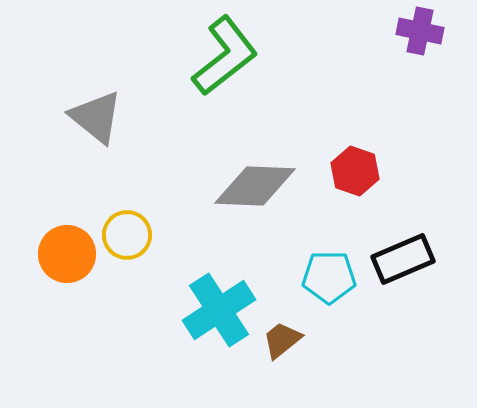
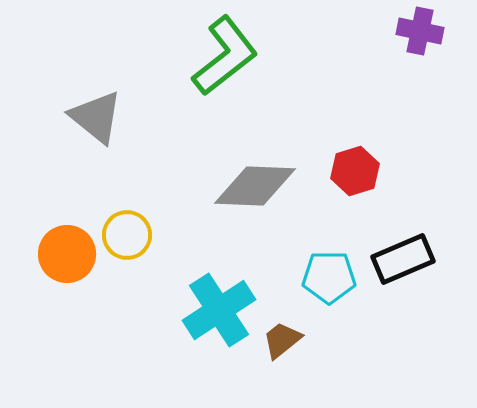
red hexagon: rotated 24 degrees clockwise
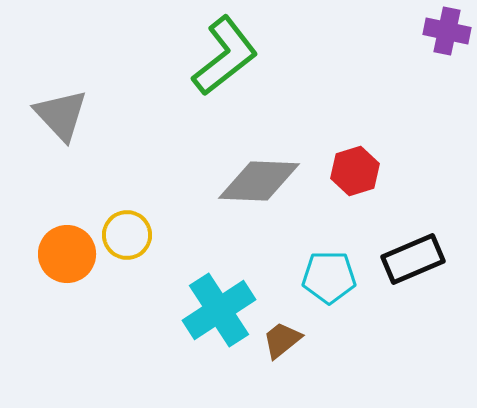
purple cross: moved 27 px right
gray triangle: moved 35 px left, 2 px up; rotated 8 degrees clockwise
gray diamond: moved 4 px right, 5 px up
black rectangle: moved 10 px right
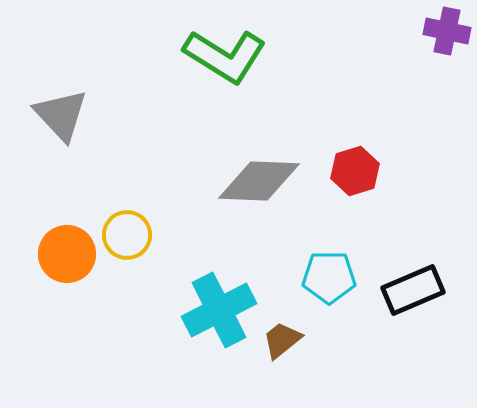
green L-shape: rotated 70 degrees clockwise
black rectangle: moved 31 px down
cyan cross: rotated 6 degrees clockwise
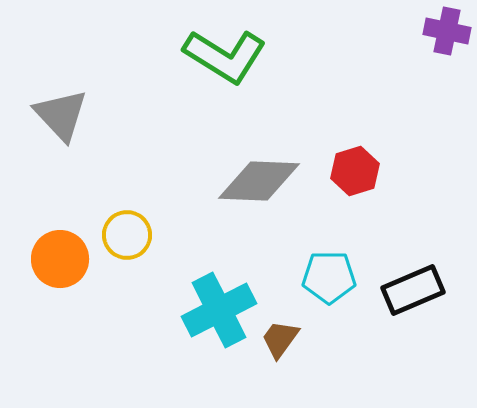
orange circle: moved 7 px left, 5 px down
brown trapezoid: moved 2 px left, 1 px up; rotated 15 degrees counterclockwise
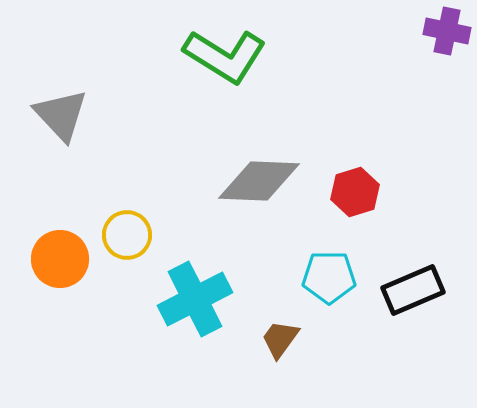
red hexagon: moved 21 px down
cyan cross: moved 24 px left, 11 px up
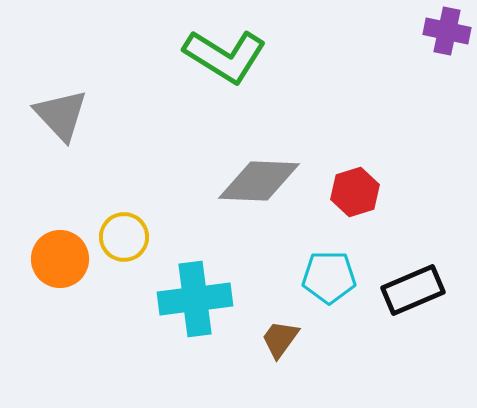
yellow circle: moved 3 px left, 2 px down
cyan cross: rotated 20 degrees clockwise
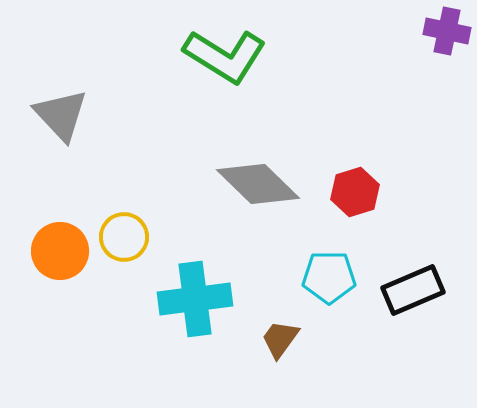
gray diamond: moved 1 px left, 3 px down; rotated 42 degrees clockwise
orange circle: moved 8 px up
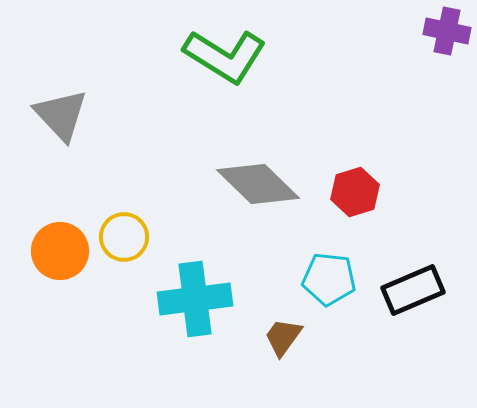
cyan pentagon: moved 2 px down; rotated 6 degrees clockwise
brown trapezoid: moved 3 px right, 2 px up
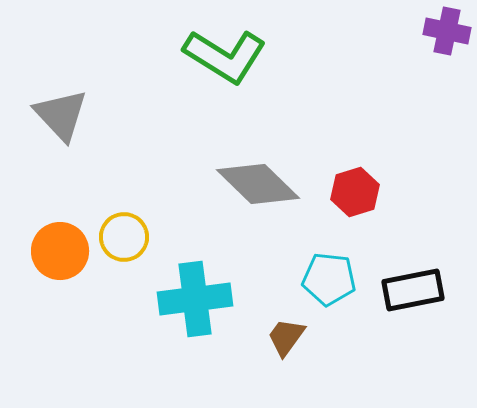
black rectangle: rotated 12 degrees clockwise
brown trapezoid: moved 3 px right
